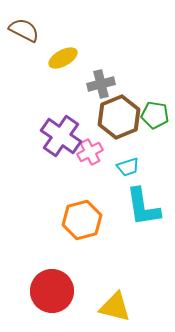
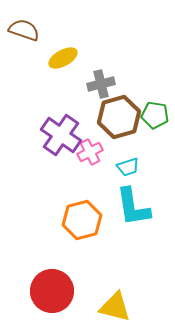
brown semicircle: rotated 8 degrees counterclockwise
brown hexagon: rotated 6 degrees clockwise
purple cross: moved 1 px up
cyan L-shape: moved 10 px left
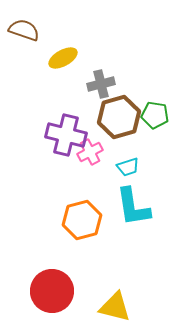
purple cross: moved 5 px right; rotated 21 degrees counterclockwise
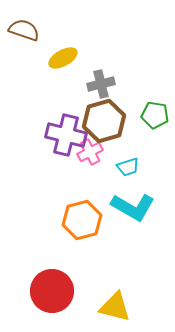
brown hexagon: moved 15 px left, 4 px down
cyan L-shape: rotated 51 degrees counterclockwise
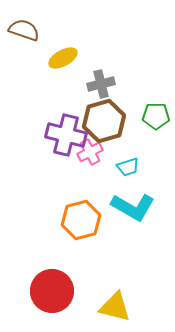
green pentagon: moved 1 px right, 1 px down; rotated 8 degrees counterclockwise
orange hexagon: moved 1 px left
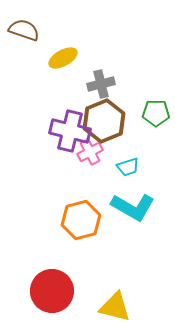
green pentagon: moved 3 px up
brown hexagon: rotated 6 degrees counterclockwise
purple cross: moved 4 px right, 4 px up
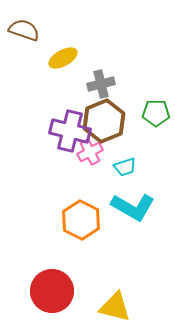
cyan trapezoid: moved 3 px left
orange hexagon: rotated 18 degrees counterclockwise
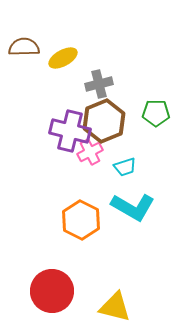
brown semicircle: moved 17 px down; rotated 20 degrees counterclockwise
gray cross: moved 2 px left
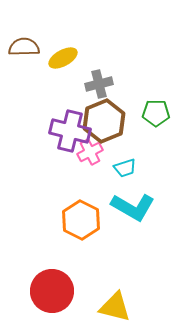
cyan trapezoid: moved 1 px down
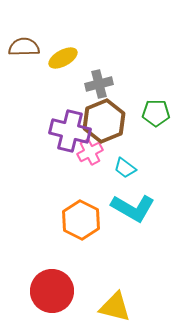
cyan trapezoid: rotated 55 degrees clockwise
cyan L-shape: moved 1 px down
